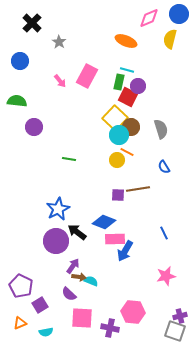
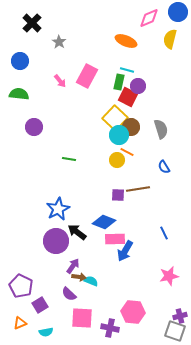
blue circle at (179, 14): moved 1 px left, 2 px up
green semicircle at (17, 101): moved 2 px right, 7 px up
pink star at (166, 276): moved 3 px right
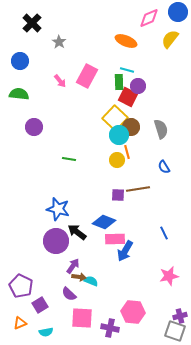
yellow semicircle at (170, 39): rotated 24 degrees clockwise
green rectangle at (119, 82): rotated 14 degrees counterclockwise
orange line at (127, 152): rotated 48 degrees clockwise
blue star at (58, 209): rotated 30 degrees counterclockwise
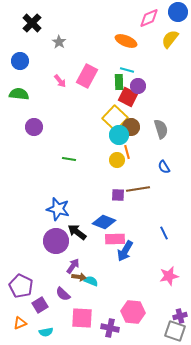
purple semicircle at (69, 294): moved 6 px left
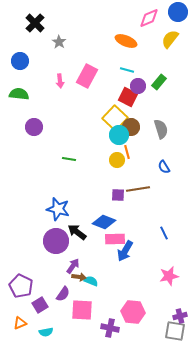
black cross at (32, 23): moved 3 px right
pink arrow at (60, 81): rotated 32 degrees clockwise
green rectangle at (119, 82): moved 40 px right; rotated 42 degrees clockwise
purple semicircle at (63, 294): rotated 98 degrees counterclockwise
pink square at (82, 318): moved 8 px up
gray square at (175, 331): rotated 10 degrees counterclockwise
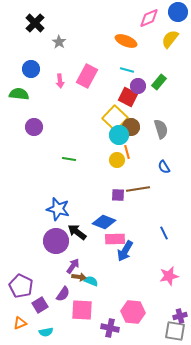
blue circle at (20, 61): moved 11 px right, 8 px down
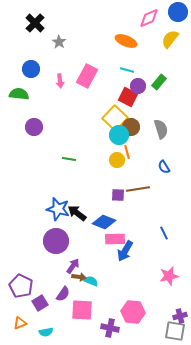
black arrow at (77, 232): moved 19 px up
purple square at (40, 305): moved 2 px up
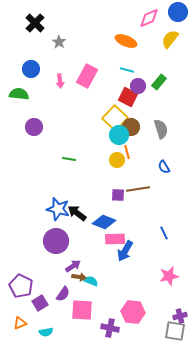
purple arrow at (73, 266): rotated 21 degrees clockwise
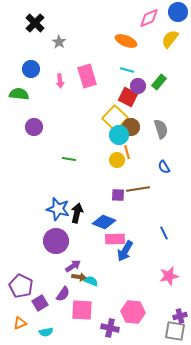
pink rectangle at (87, 76): rotated 45 degrees counterclockwise
black arrow at (77, 213): rotated 66 degrees clockwise
